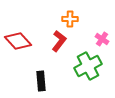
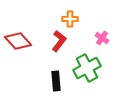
pink cross: moved 1 px up
green cross: moved 1 px left, 2 px down
black rectangle: moved 15 px right
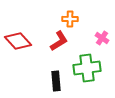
red L-shape: rotated 20 degrees clockwise
green cross: rotated 20 degrees clockwise
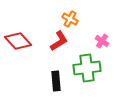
orange cross: rotated 28 degrees clockwise
pink cross: moved 3 px down
